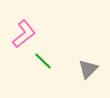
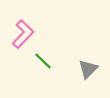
pink L-shape: moved 1 px left; rotated 8 degrees counterclockwise
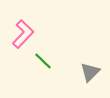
gray triangle: moved 2 px right, 3 px down
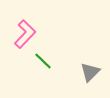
pink L-shape: moved 2 px right
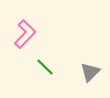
green line: moved 2 px right, 6 px down
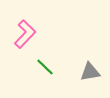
gray triangle: rotated 35 degrees clockwise
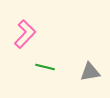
green line: rotated 30 degrees counterclockwise
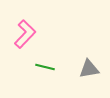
gray triangle: moved 1 px left, 3 px up
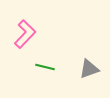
gray triangle: rotated 10 degrees counterclockwise
